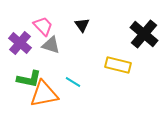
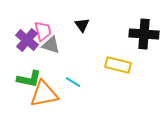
pink trapezoid: moved 5 px down; rotated 30 degrees clockwise
black cross: rotated 36 degrees counterclockwise
purple cross: moved 7 px right, 3 px up
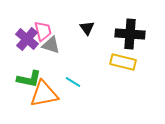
black triangle: moved 5 px right, 3 px down
black cross: moved 14 px left
purple cross: moved 1 px up
yellow rectangle: moved 5 px right, 3 px up
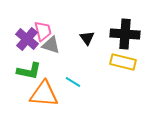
black triangle: moved 10 px down
black cross: moved 5 px left
green L-shape: moved 8 px up
orange triangle: rotated 16 degrees clockwise
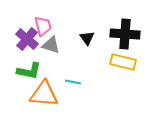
pink trapezoid: moved 5 px up
cyan line: rotated 21 degrees counterclockwise
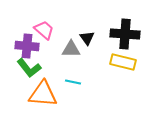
pink trapezoid: moved 1 px right, 4 px down; rotated 35 degrees counterclockwise
purple cross: moved 7 px down; rotated 35 degrees counterclockwise
gray triangle: moved 20 px right, 4 px down; rotated 18 degrees counterclockwise
green L-shape: moved 3 px up; rotated 40 degrees clockwise
orange triangle: moved 1 px left
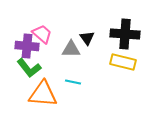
pink trapezoid: moved 2 px left, 4 px down
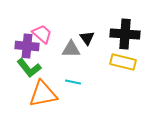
orange triangle: rotated 16 degrees counterclockwise
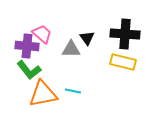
green L-shape: moved 2 px down
cyan line: moved 9 px down
